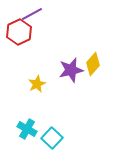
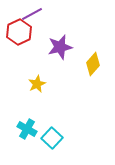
purple star: moved 11 px left, 23 px up
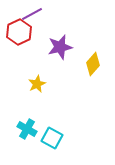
cyan square: rotated 15 degrees counterclockwise
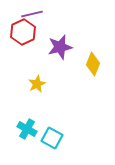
purple line: rotated 15 degrees clockwise
red hexagon: moved 4 px right
yellow diamond: rotated 20 degrees counterclockwise
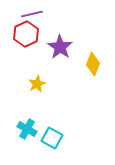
red hexagon: moved 3 px right, 2 px down
purple star: rotated 25 degrees counterclockwise
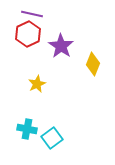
purple line: rotated 25 degrees clockwise
red hexagon: moved 2 px right
purple star: moved 1 px right, 1 px up
cyan cross: rotated 18 degrees counterclockwise
cyan square: rotated 25 degrees clockwise
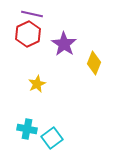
purple star: moved 3 px right, 2 px up
yellow diamond: moved 1 px right, 1 px up
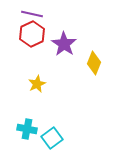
red hexagon: moved 4 px right
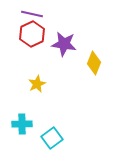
purple star: rotated 25 degrees counterclockwise
cyan cross: moved 5 px left, 5 px up; rotated 12 degrees counterclockwise
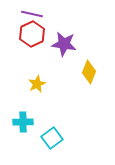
yellow diamond: moved 5 px left, 9 px down
cyan cross: moved 1 px right, 2 px up
